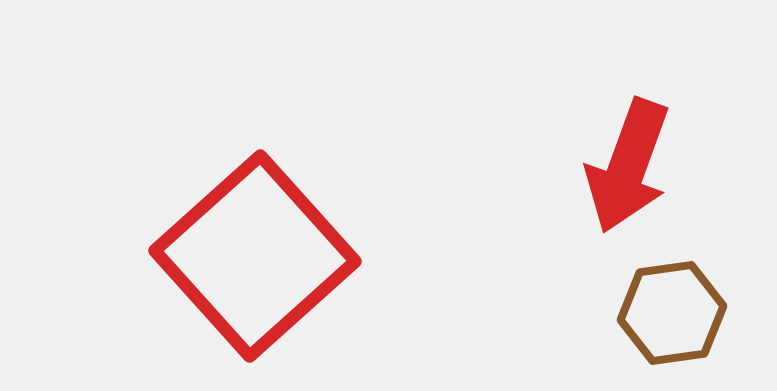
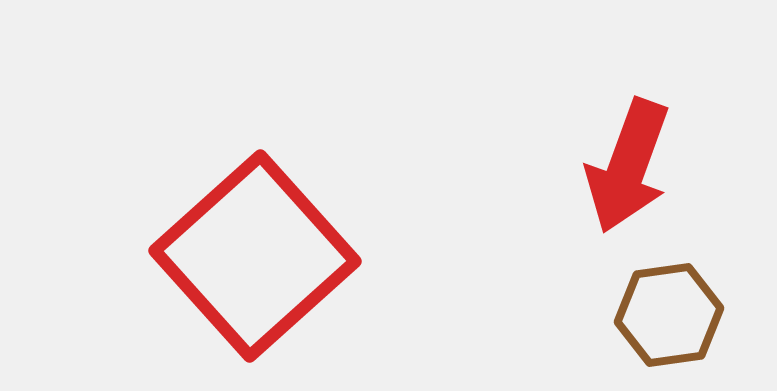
brown hexagon: moved 3 px left, 2 px down
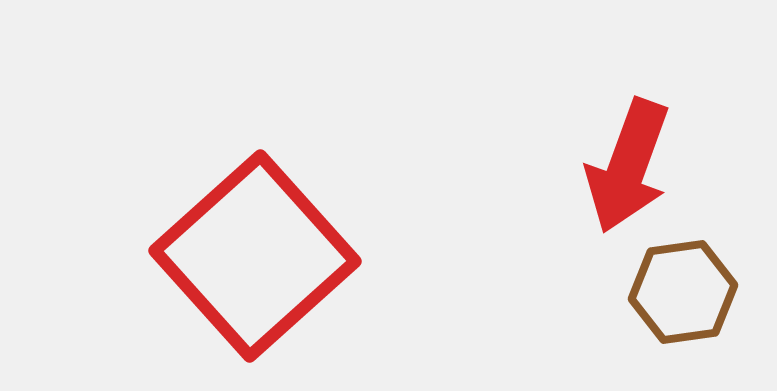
brown hexagon: moved 14 px right, 23 px up
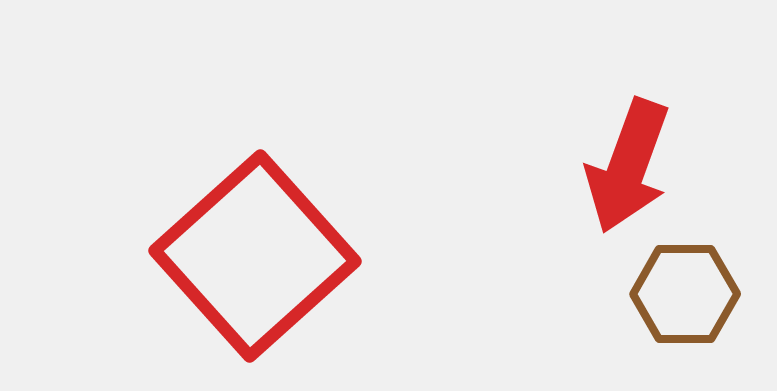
brown hexagon: moved 2 px right, 2 px down; rotated 8 degrees clockwise
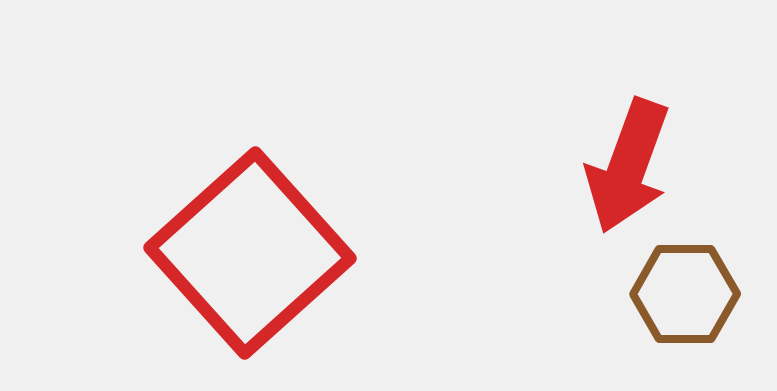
red square: moved 5 px left, 3 px up
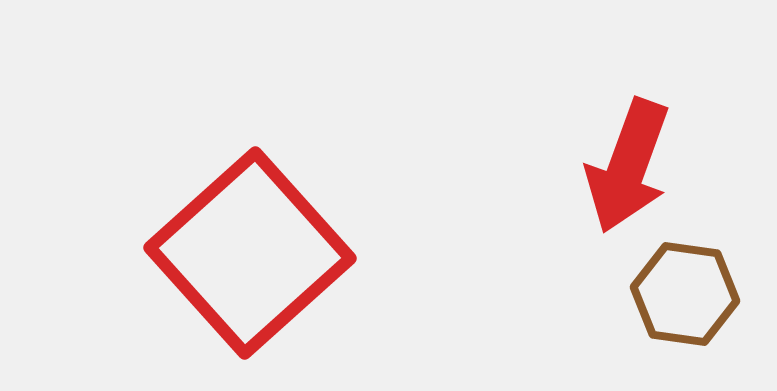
brown hexagon: rotated 8 degrees clockwise
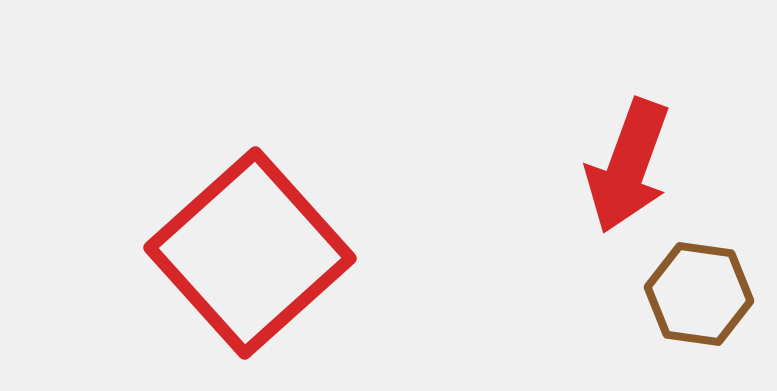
brown hexagon: moved 14 px right
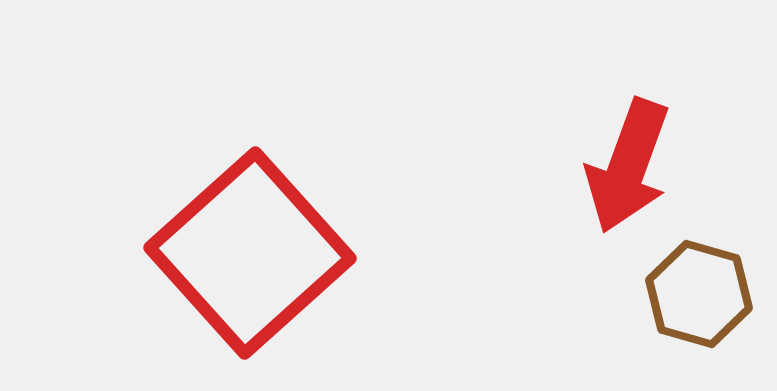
brown hexagon: rotated 8 degrees clockwise
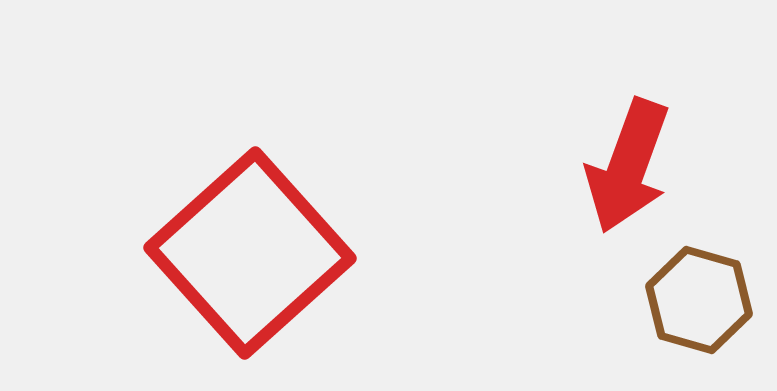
brown hexagon: moved 6 px down
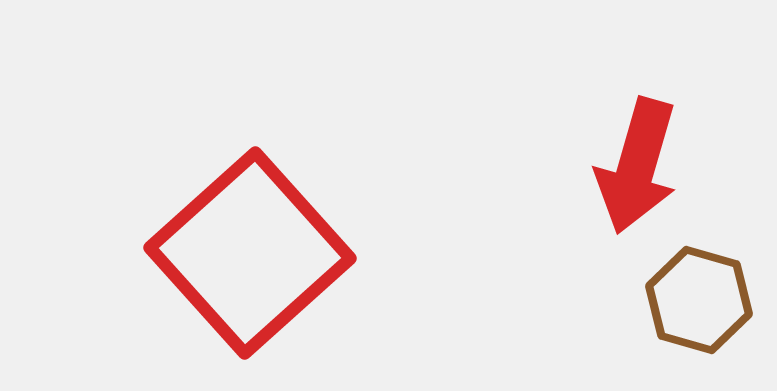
red arrow: moved 9 px right; rotated 4 degrees counterclockwise
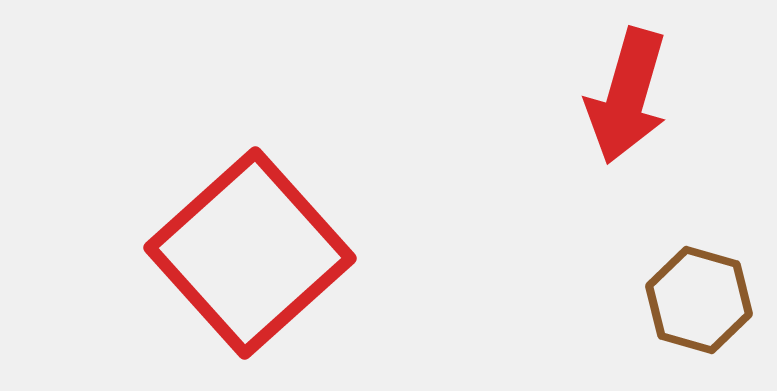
red arrow: moved 10 px left, 70 px up
